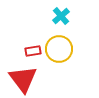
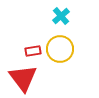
yellow circle: moved 1 px right
red triangle: moved 1 px up
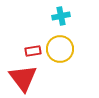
cyan cross: rotated 30 degrees clockwise
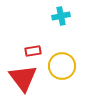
yellow circle: moved 2 px right, 17 px down
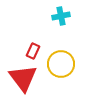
red rectangle: rotated 56 degrees counterclockwise
yellow circle: moved 1 px left, 2 px up
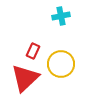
red triangle: moved 2 px right; rotated 24 degrees clockwise
